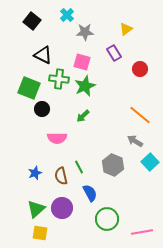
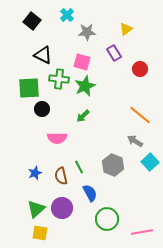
gray star: moved 2 px right
green square: rotated 25 degrees counterclockwise
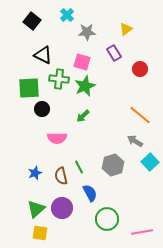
gray hexagon: rotated 20 degrees clockwise
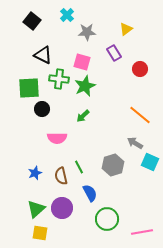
gray arrow: moved 2 px down
cyan square: rotated 24 degrees counterclockwise
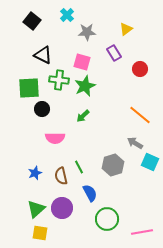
green cross: moved 1 px down
pink semicircle: moved 2 px left
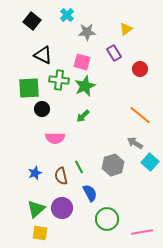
cyan square: rotated 18 degrees clockwise
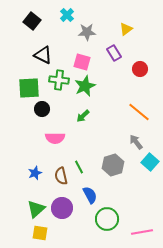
orange line: moved 1 px left, 3 px up
gray arrow: moved 1 px right, 1 px up; rotated 21 degrees clockwise
blue semicircle: moved 2 px down
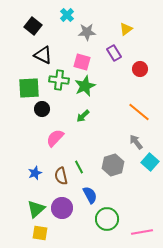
black square: moved 1 px right, 5 px down
pink semicircle: rotated 132 degrees clockwise
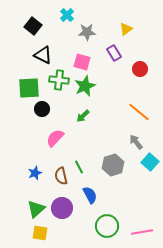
green circle: moved 7 px down
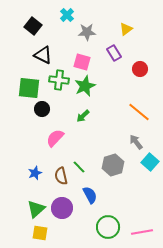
green square: rotated 10 degrees clockwise
green line: rotated 16 degrees counterclockwise
green circle: moved 1 px right, 1 px down
